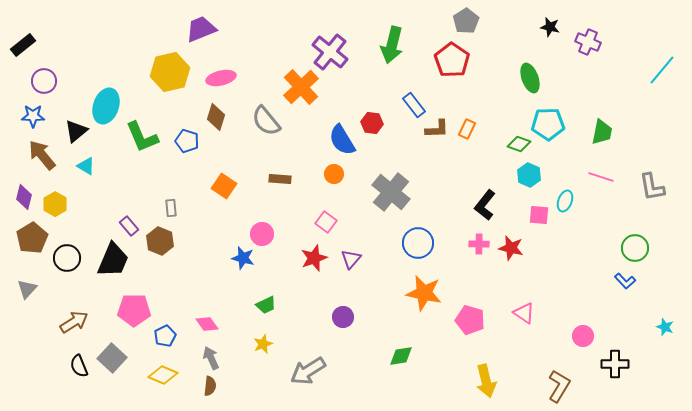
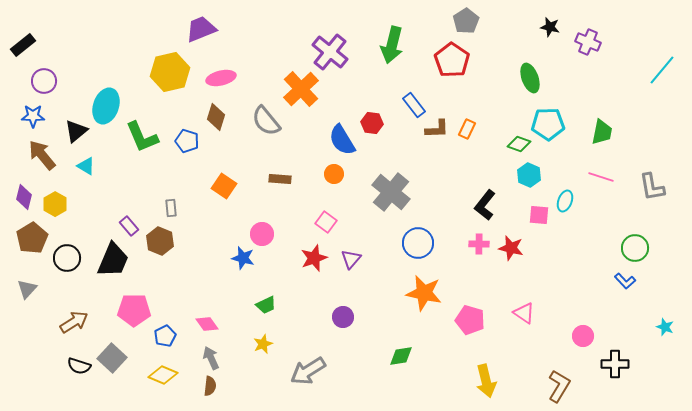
orange cross at (301, 87): moved 2 px down
black semicircle at (79, 366): rotated 50 degrees counterclockwise
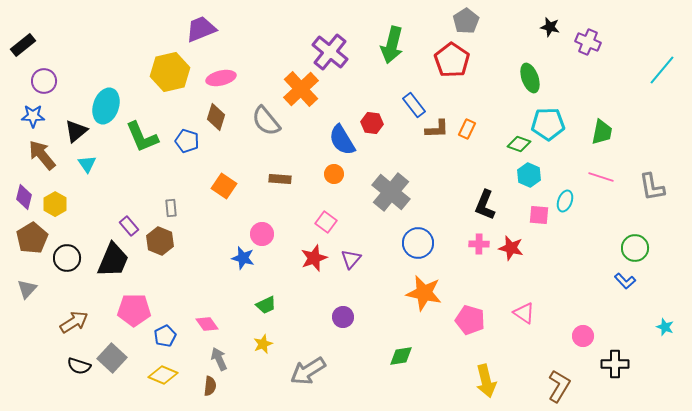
cyan triangle at (86, 166): moved 1 px right, 2 px up; rotated 24 degrees clockwise
black L-shape at (485, 205): rotated 16 degrees counterclockwise
gray arrow at (211, 358): moved 8 px right, 1 px down
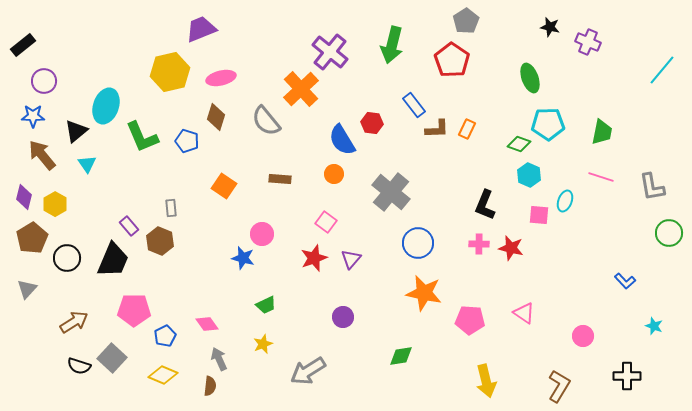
green circle at (635, 248): moved 34 px right, 15 px up
pink pentagon at (470, 320): rotated 12 degrees counterclockwise
cyan star at (665, 327): moved 11 px left, 1 px up
black cross at (615, 364): moved 12 px right, 12 px down
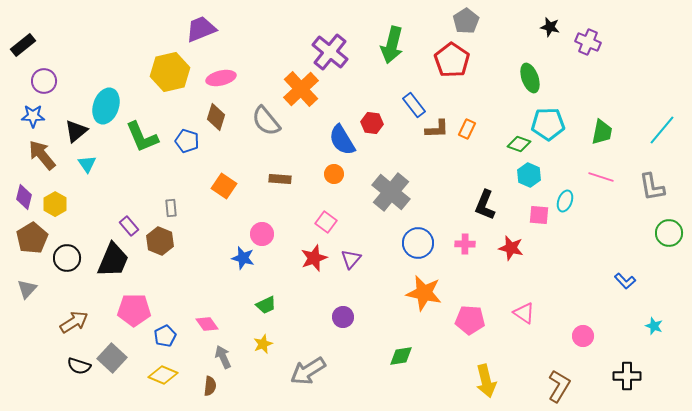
cyan line at (662, 70): moved 60 px down
pink cross at (479, 244): moved 14 px left
gray arrow at (219, 359): moved 4 px right, 2 px up
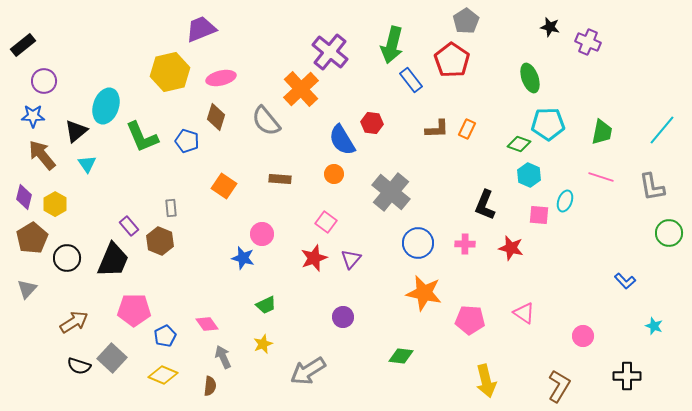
blue rectangle at (414, 105): moved 3 px left, 25 px up
green diamond at (401, 356): rotated 15 degrees clockwise
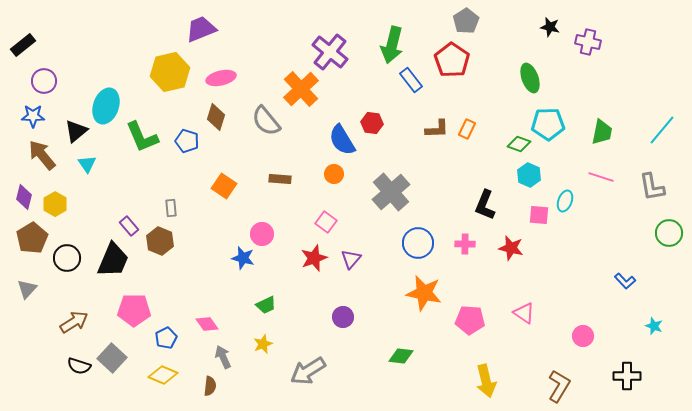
purple cross at (588, 42): rotated 10 degrees counterclockwise
gray cross at (391, 192): rotated 9 degrees clockwise
blue pentagon at (165, 336): moved 1 px right, 2 px down
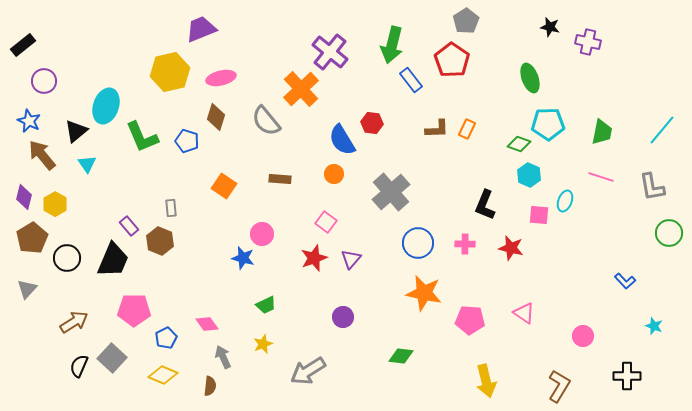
blue star at (33, 116): moved 4 px left, 5 px down; rotated 25 degrees clockwise
black semicircle at (79, 366): rotated 95 degrees clockwise
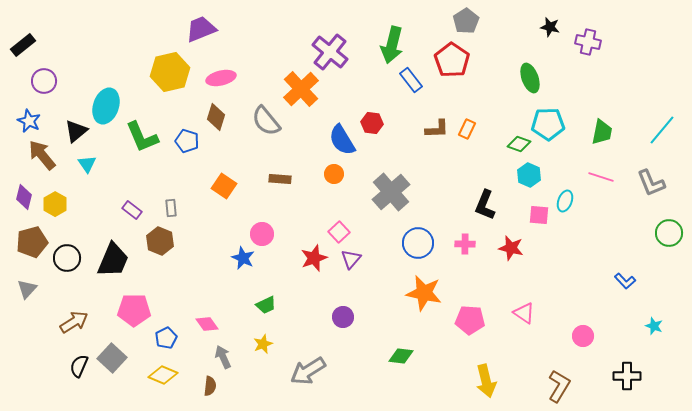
gray L-shape at (652, 187): moved 1 px left, 4 px up; rotated 12 degrees counterclockwise
pink square at (326, 222): moved 13 px right, 10 px down; rotated 10 degrees clockwise
purple rectangle at (129, 226): moved 3 px right, 16 px up; rotated 12 degrees counterclockwise
brown pentagon at (32, 238): moved 4 px down; rotated 16 degrees clockwise
blue star at (243, 258): rotated 10 degrees clockwise
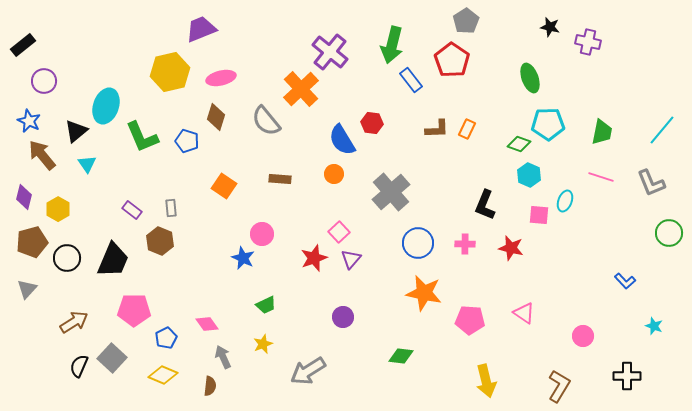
yellow hexagon at (55, 204): moved 3 px right, 5 px down
